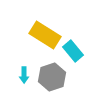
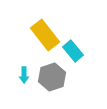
yellow rectangle: rotated 20 degrees clockwise
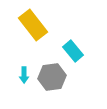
yellow rectangle: moved 12 px left, 10 px up
gray hexagon: rotated 12 degrees clockwise
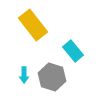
gray hexagon: rotated 24 degrees clockwise
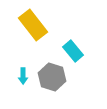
cyan arrow: moved 1 px left, 1 px down
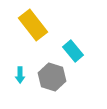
cyan arrow: moved 3 px left, 1 px up
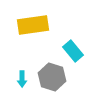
yellow rectangle: rotated 60 degrees counterclockwise
cyan arrow: moved 2 px right, 4 px down
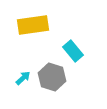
cyan arrow: moved 1 px right, 1 px up; rotated 133 degrees counterclockwise
